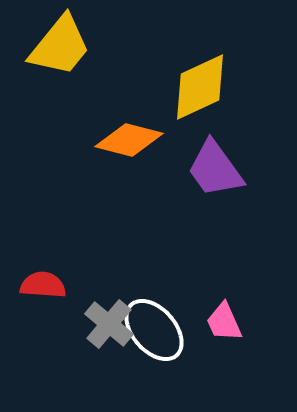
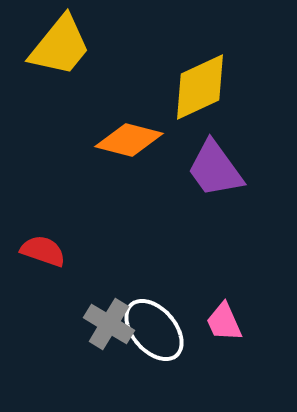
red semicircle: moved 34 px up; rotated 15 degrees clockwise
gray cross: rotated 9 degrees counterclockwise
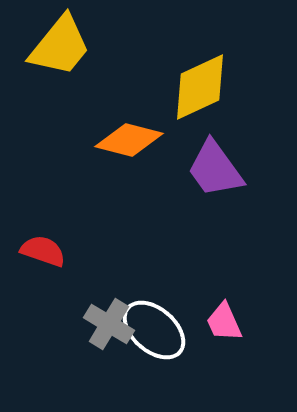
white ellipse: rotated 8 degrees counterclockwise
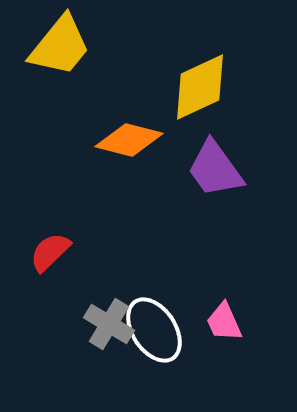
red semicircle: moved 7 px right, 1 px down; rotated 63 degrees counterclockwise
white ellipse: rotated 16 degrees clockwise
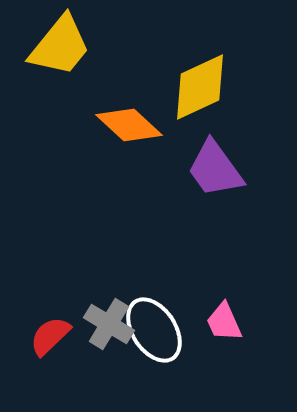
orange diamond: moved 15 px up; rotated 28 degrees clockwise
red semicircle: moved 84 px down
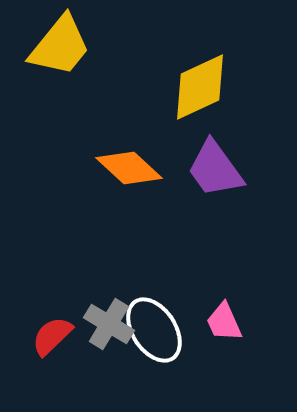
orange diamond: moved 43 px down
red semicircle: moved 2 px right
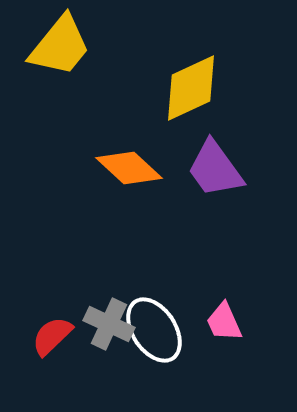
yellow diamond: moved 9 px left, 1 px down
gray cross: rotated 6 degrees counterclockwise
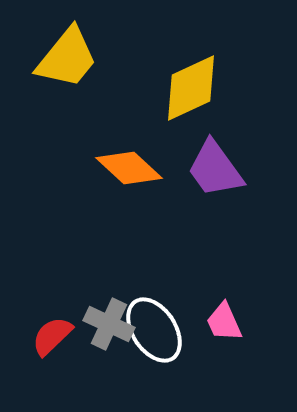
yellow trapezoid: moved 7 px right, 12 px down
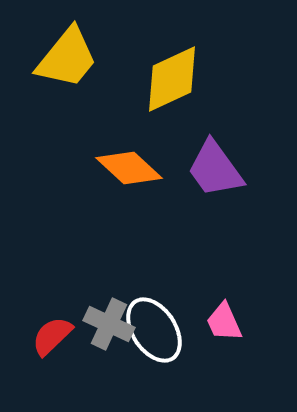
yellow diamond: moved 19 px left, 9 px up
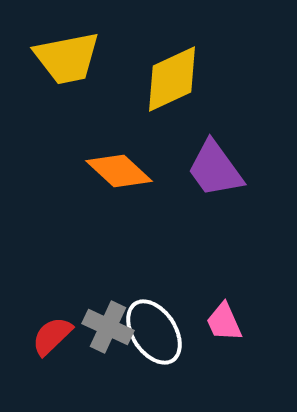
yellow trapezoid: rotated 40 degrees clockwise
orange diamond: moved 10 px left, 3 px down
gray cross: moved 1 px left, 3 px down
white ellipse: moved 2 px down
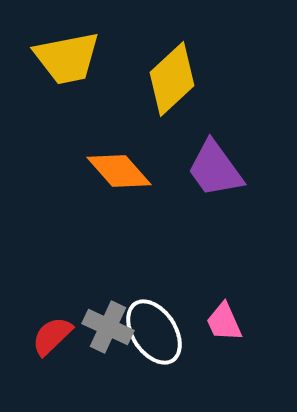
yellow diamond: rotated 18 degrees counterclockwise
orange diamond: rotated 6 degrees clockwise
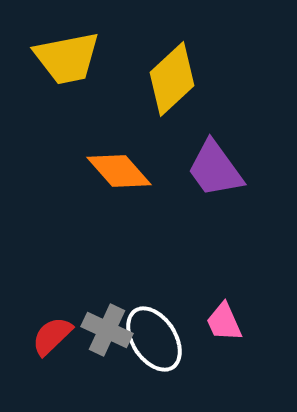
gray cross: moved 1 px left, 3 px down
white ellipse: moved 7 px down
